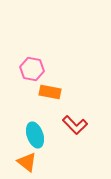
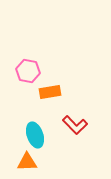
pink hexagon: moved 4 px left, 2 px down
orange rectangle: rotated 20 degrees counterclockwise
orange triangle: rotated 40 degrees counterclockwise
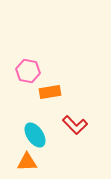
cyan ellipse: rotated 15 degrees counterclockwise
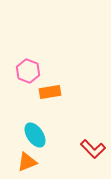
pink hexagon: rotated 10 degrees clockwise
red L-shape: moved 18 px right, 24 px down
orange triangle: rotated 20 degrees counterclockwise
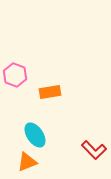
pink hexagon: moved 13 px left, 4 px down
red L-shape: moved 1 px right, 1 px down
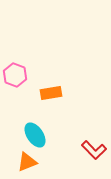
orange rectangle: moved 1 px right, 1 px down
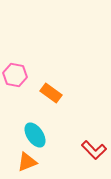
pink hexagon: rotated 10 degrees counterclockwise
orange rectangle: rotated 45 degrees clockwise
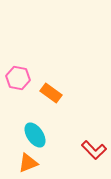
pink hexagon: moved 3 px right, 3 px down
orange triangle: moved 1 px right, 1 px down
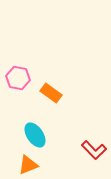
orange triangle: moved 2 px down
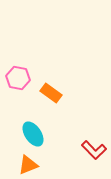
cyan ellipse: moved 2 px left, 1 px up
